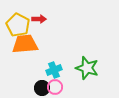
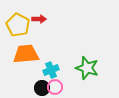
orange trapezoid: moved 1 px right, 10 px down
cyan cross: moved 3 px left
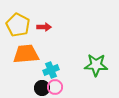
red arrow: moved 5 px right, 8 px down
green star: moved 9 px right, 3 px up; rotated 15 degrees counterclockwise
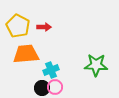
yellow pentagon: moved 1 px down
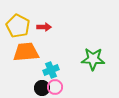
orange trapezoid: moved 2 px up
green star: moved 3 px left, 6 px up
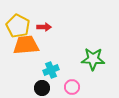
orange trapezoid: moved 7 px up
pink circle: moved 17 px right
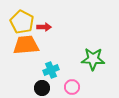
yellow pentagon: moved 4 px right, 4 px up
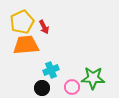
yellow pentagon: rotated 20 degrees clockwise
red arrow: rotated 64 degrees clockwise
green star: moved 19 px down
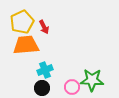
cyan cross: moved 6 px left
green star: moved 1 px left, 2 px down
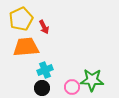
yellow pentagon: moved 1 px left, 3 px up
orange trapezoid: moved 2 px down
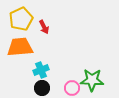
orange trapezoid: moved 6 px left
cyan cross: moved 4 px left
pink circle: moved 1 px down
